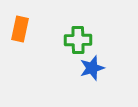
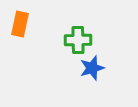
orange rectangle: moved 5 px up
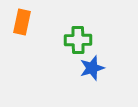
orange rectangle: moved 2 px right, 2 px up
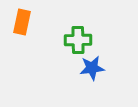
blue star: rotated 10 degrees clockwise
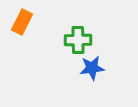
orange rectangle: rotated 15 degrees clockwise
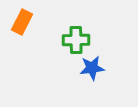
green cross: moved 2 px left
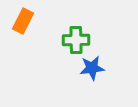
orange rectangle: moved 1 px right, 1 px up
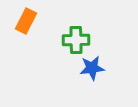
orange rectangle: moved 3 px right
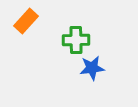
orange rectangle: rotated 15 degrees clockwise
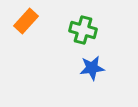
green cross: moved 7 px right, 10 px up; rotated 16 degrees clockwise
